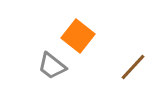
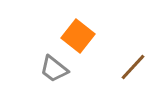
gray trapezoid: moved 2 px right, 3 px down
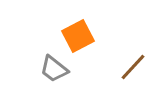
orange square: rotated 24 degrees clockwise
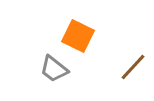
orange square: rotated 36 degrees counterclockwise
